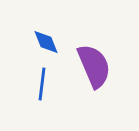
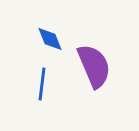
blue diamond: moved 4 px right, 3 px up
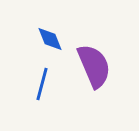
blue line: rotated 8 degrees clockwise
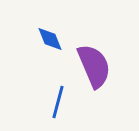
blue line: moved 16 px right, 18 px down
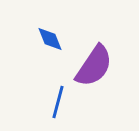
purple semicircle: rotated 57 degrees clockwise
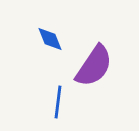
blue line: rotated 8 degrees counterclockwise
